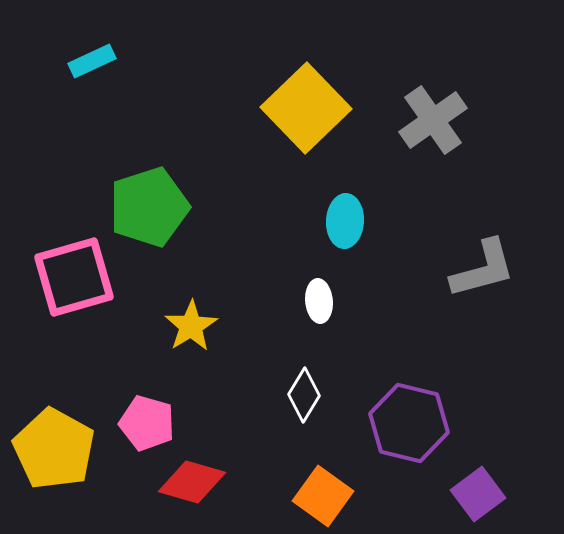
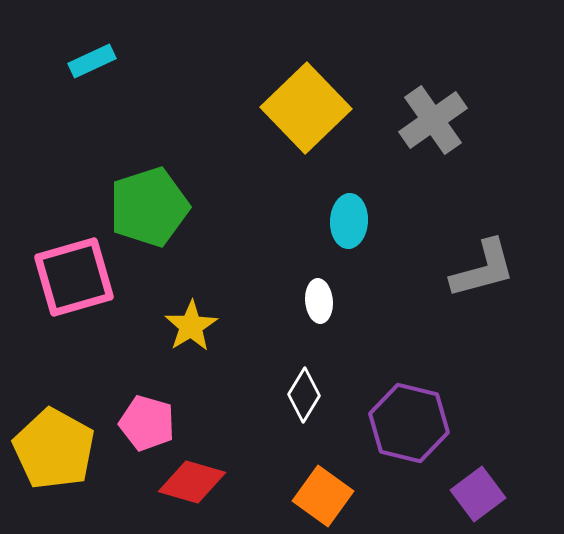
cyan ellipse: moved 4 px right
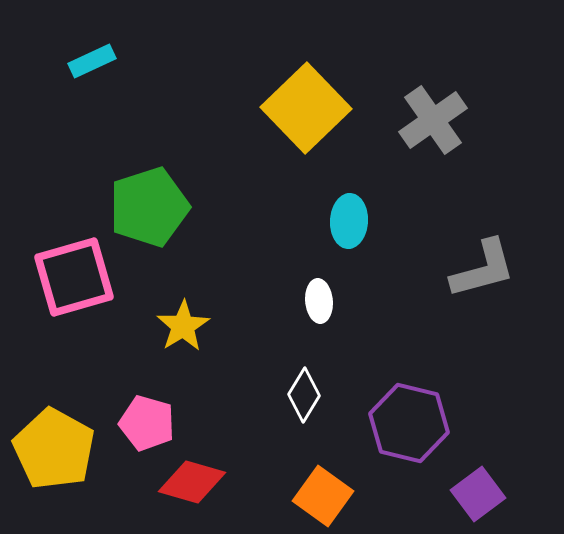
yellow star: moved 8 px left
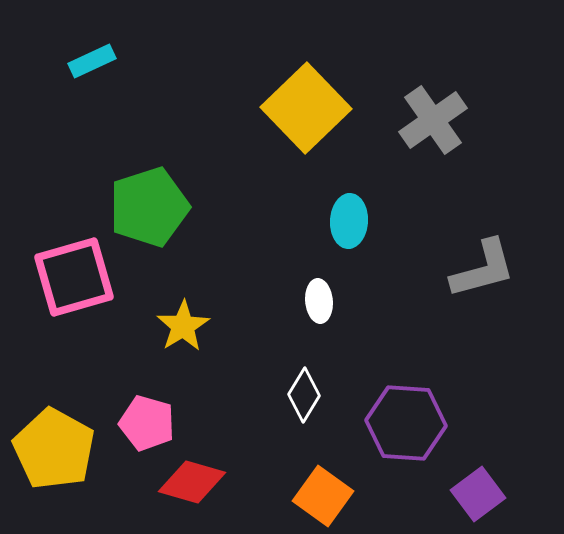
purple hexagon: moved 3 px left; rotated 10 degrees counterclockwise
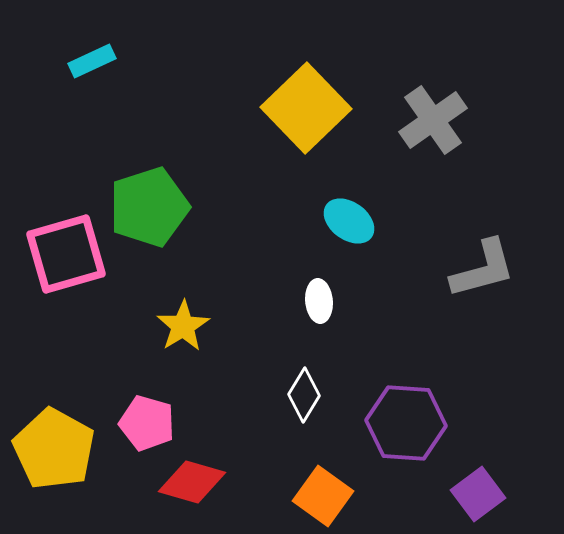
cyan ellipse: rotated 57 degrees counterclockwise
pink square: moved 8 px left, 23 px up
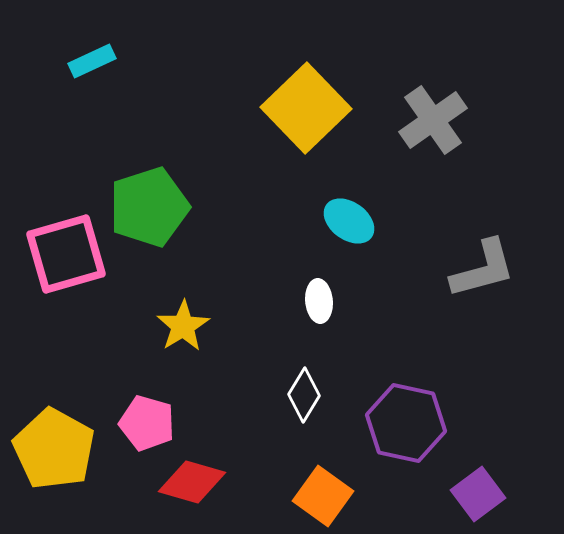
purple hexagon: rotated 8 degrees clockwise
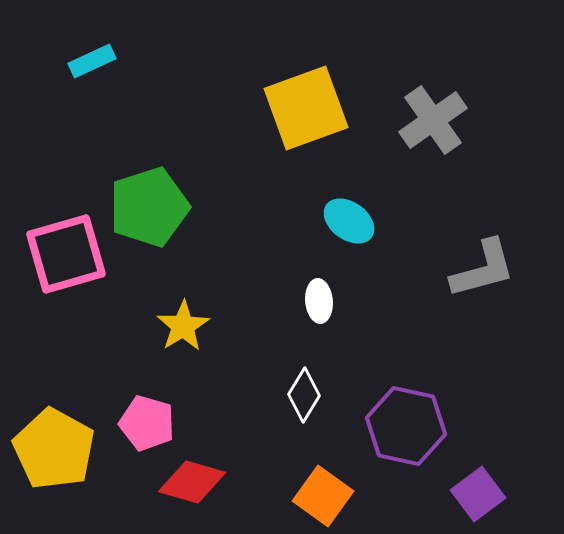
yellow square: rotated 24 degrees clockwise
purple hexagon: moved 3 px down
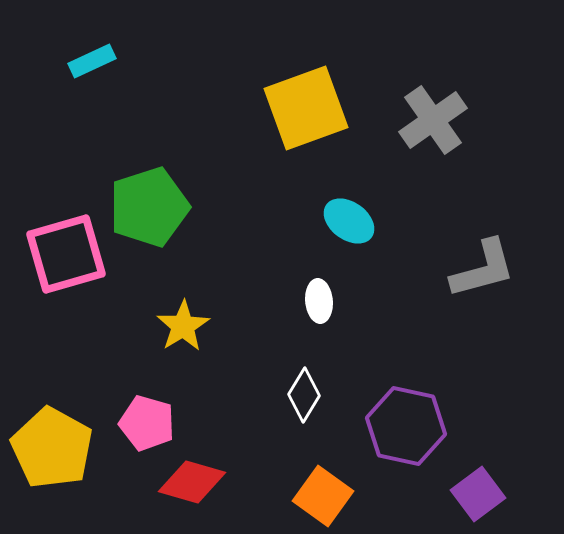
yellow pentagon: moved 2 px left, 1 px up
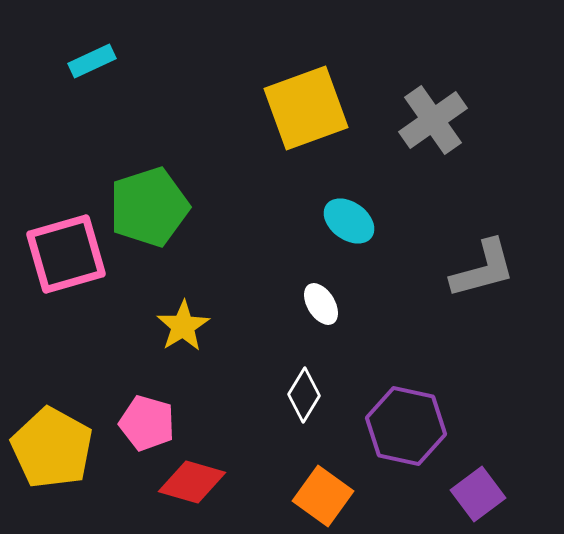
white ellipse: moved 2 px right, 3 px down; rotated 27 degrees counterclockwise
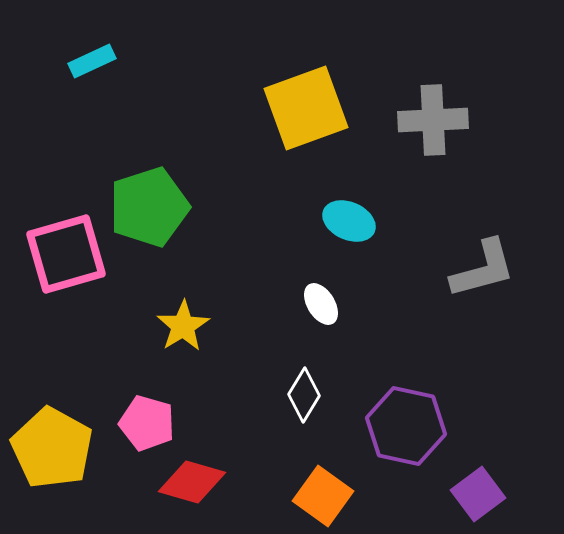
gray cross: rotated 32 degrees clockwise
cyan ellipse: rotated 12 degrees counterclockwise
